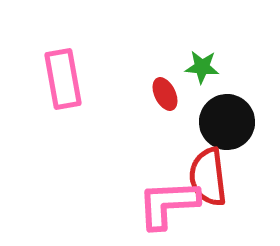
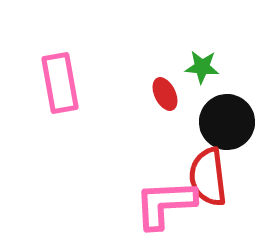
pink rectangle: moved 3 px left, 4 px down
pink L-shape: moved 3 px left
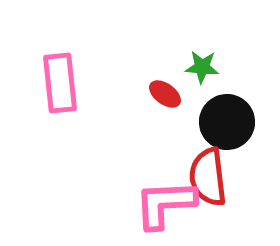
pink rectangle: rotated 4 degrees clockwise
red ellipse: rotated 28 degrees counterclockwise
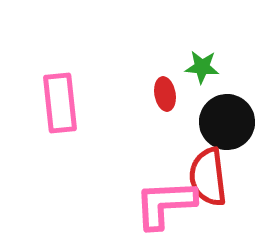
pink rectangle: moved 20 px down
red ellipse: rotated 44 degrees clockwise
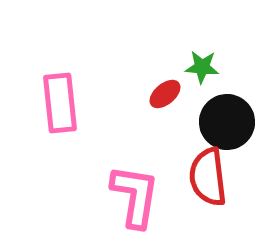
red ellipse: rotated 60 degrees clockwise
pink L-shape: moved 30 px left, 8 px up; rotated 102 degrees clockwise
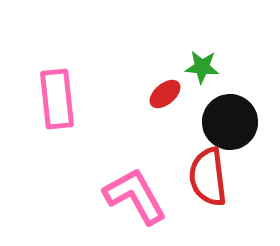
pink rectangle: moved 3 px left, 4 px up
black circle: moved 3 px right
pink L-shape: rotated 38 degrees counterclockwise
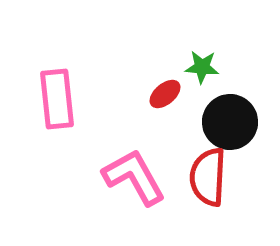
red semicircle: rotated 10 degrees clockwise
pink L-shape: moved 1 px left, 19 px up
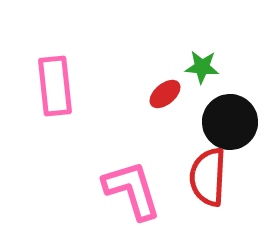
pink rectangle: moved 2 px left, 13 px up
pink L-shape: moved 2 px left, 13 px down; rotated 12 degrees clockwise
